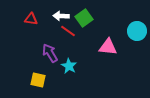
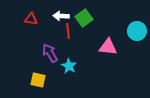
red line: rotated 49 degrees clockwise
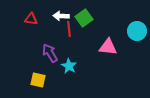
red line: moved 1 px right, 2 px up
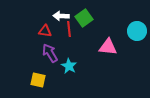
red triangle: moved 14 px right, 12 px down
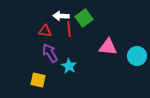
cyan circle: moved 25 px down
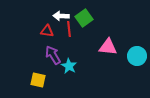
red triangle: moved 2 px right
purple arrow: moved 3 px right, 2 px down
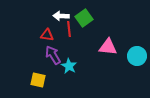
red triangle: moved 4 px down
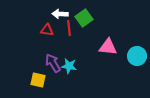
white arrow: moved 1 px left, 2 px up
red line: moved 1 px up
red triangle: moved 5 px up
purple arrow: moved 8 px down
cyan star: rotated 21 degrees counterclockwise
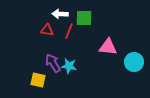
green square: rotated 36 degrees clockwise
red line: moved 3 px down; rotated 28 degrees clockwise
cyan circle: moved 3 px left, 6 px down
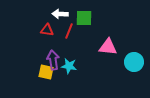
purple arrow: moved 3 px up; rotated 24 degrees clockwise
yellow square: moved 8 px right, 8 px up
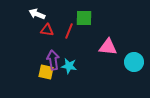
white arrow: moved 23 px left; rotated 21 degrees clockwise
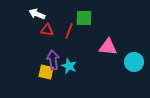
cyan star: rotated 14 degrees clockwise
